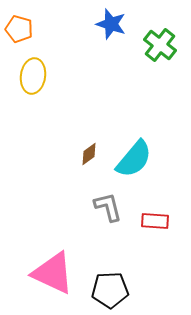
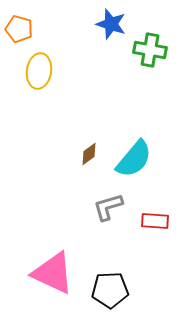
green cross: moved 10 px left, 5 px down; rotated 28 degrees counterclockwise
yellow ellipse: moved 6 px right, 5 px up
gray L-shape: rotated 92 degrees counterclockwise
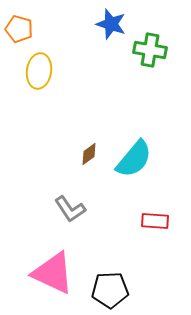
gray L-shape: moved 38 px left, 2 px down; rotated 108 degrees counterclockwise
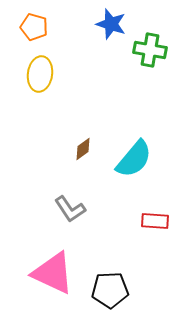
orange pentagon: moved 15 px right, 2 px up
yellow ellipse: moved 1 px right, 3 px down
brown diamond: moved 6 px left, 5 px up
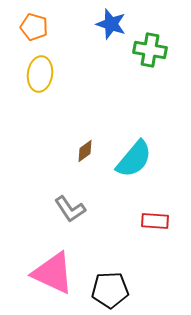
brown diamond: moved 2 px right, 2 px down
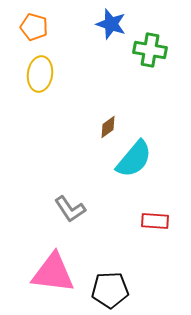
brown diamond: moved 23 px right, 24 px up
pink triangle: rotated 18 degrees counterclockwise
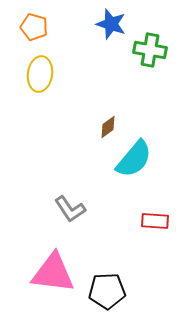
black pentagon: moved 3 px left, 1 px down
